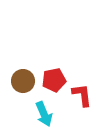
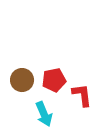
brown circle: moved 1 px left, 1 px up
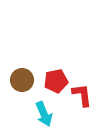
red pentagon: moved 2 px right, 1 px down
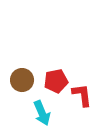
cyan arrow: moved 2 px left, 1 px up
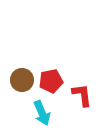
red pentagon: moved 5 px left
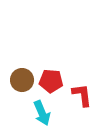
red pentagon: rotated 15 degrees clockwise
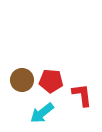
cyan arrow: rotated 75 degrees clockwise
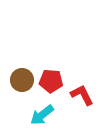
red L-shape: rotated 20 degrees counterclockwise
cyan arrow: moved 2 px down
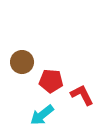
brown circle: moved 18 px up
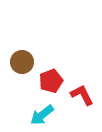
red pentagon: rotated 25 degrees counterclockwise
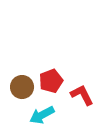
brown circle: moved 25 px down
cyan arrow: rotated 10 degrees clockwise
